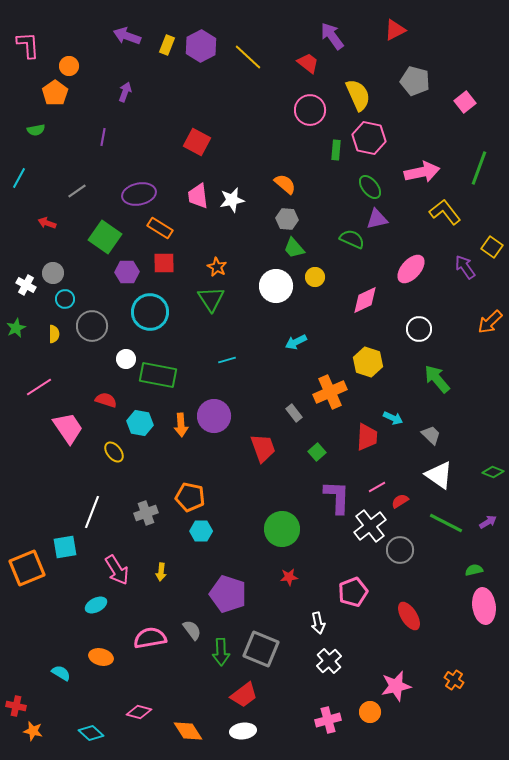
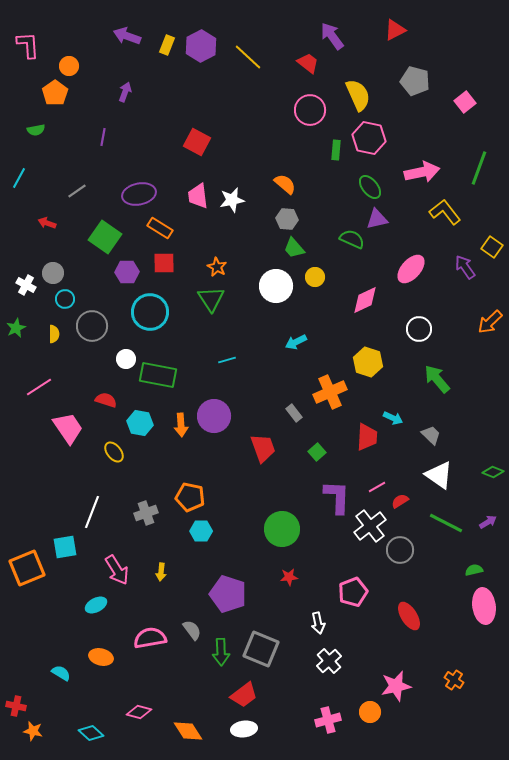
white ellipse at (243, 731): moved 1 px right, 2 px up
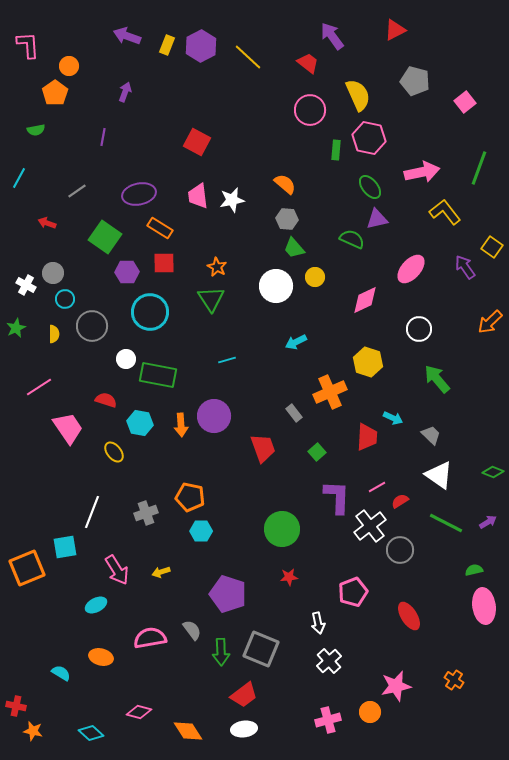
yellow arrow at (161, 572): rotated 66 degrees clockwise
